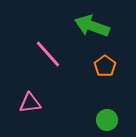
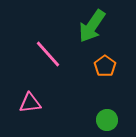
green arrow: rotated 76 degrees counterclockwise
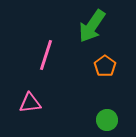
pink line: moved 2 px left, 1 px down; rotated 60 degrees clockwise
